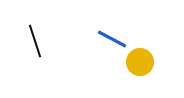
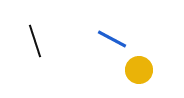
yellow circle: moved 1 px left, 8 px down
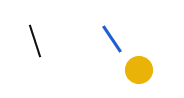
blue line: rotated 28 degrees clockwise
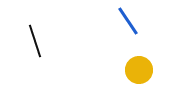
blue line: moved 16 px right, 18 px up
